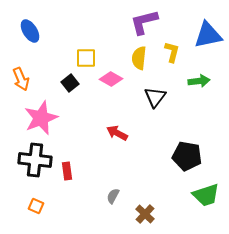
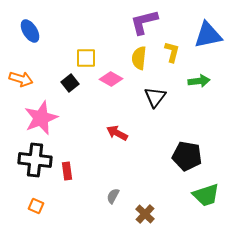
orange arrow: rotated 50 degrees counterclockwise
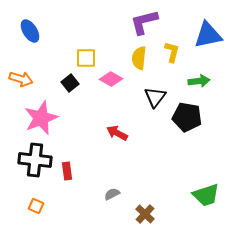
black pentagon: moved 39 px up
gray semicircle: moved 1 px left, 2 px up; rotated 35 degrees clockwise
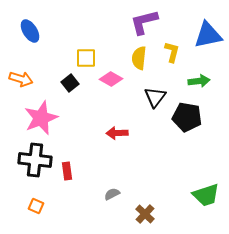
red arrow: rotated 30 degrees counterclockwise
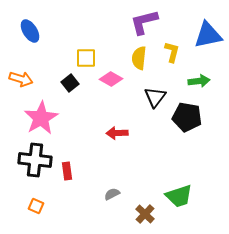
pink star: rotated 8 degrees counterclockwise
green trapezoid: moved 27 px left, 1 px down
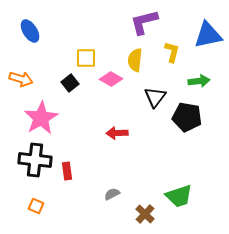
yellow semicircle: moved 4 px left, 2 px down
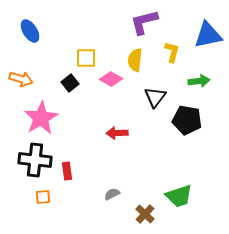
black pentagon: moved 3 px down
orange square: moved 7 px right, 9 px up; rotated 28 degrees counterclockwise
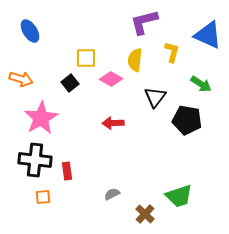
blue triangle: rotated 36 degrees clockwise
green arrow: moved 2 px right, 3 px down; rotated 40 degrees clockwise
red arrow: moved 4 px left, 10 px up
